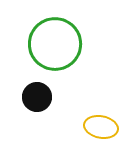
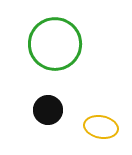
black circle: moved 11 px right, 13 px down
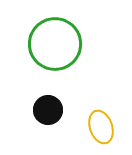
yellow ellipse: rotated 60 degrees clockwise
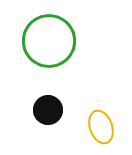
green circle: moved 6 px left, 3 px up
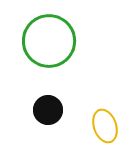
yellow ellipse: moved 4 px right, 1 px up
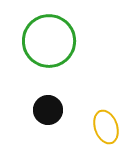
yellow ellipse: moved 1 px right, 1 px down
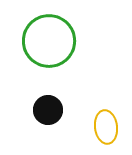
yellow ellipse: rotated 12 degrees clockwise
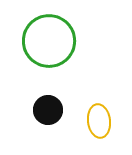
yellow ellipse: moved 7 px left, 6 px up
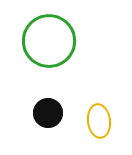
black circle: moved 3 px down
